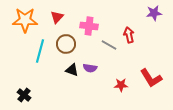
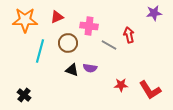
red triangle: rotated 24 degrees clockwise
brown circle: moved 2 px right, 1 px up
red L-shape: moved 1 px left, 12 px down
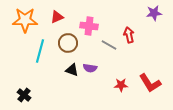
red L-shape: moved 7 px up
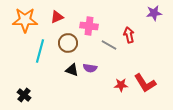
red L-shape: moved 5 px left
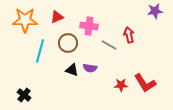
purple star: moved 1 px right, 2 px up
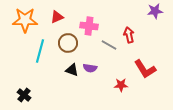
red L-shape: moved 14 px up
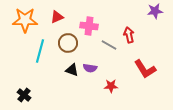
red star: moved 10 px left, 1 px down
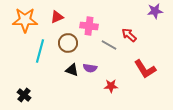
red arrow: rotated 35 degrees counterclockwise
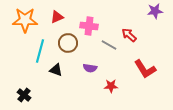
black triangle: moved 16 px left
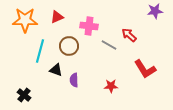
brown circle: moved 1 px right, 3 px down
purple semicircle: moved 16 px left, 12 px down; rotated 80 degrees clockwise
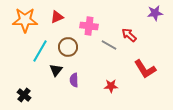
purple star: moved 2 px down
brown circle: moved 1 px left, 1 px down
cyan line: rotated 15 degrees clockwise
black triangle: rotated 48 degrees clockwise
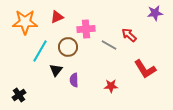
orange star: moved 2 px down
pink cross: moved 3 px left, 3 px down; rotated 12 degrees counterclockwise
black cross: moved 5 px left; rotated 16 degrees clockwise
